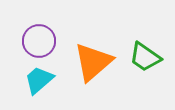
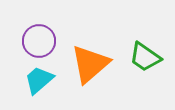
orange triangle: moved 3 px left, 2 px down
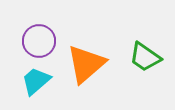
orange triangle: moved 4 px left
cyan trapezoid: moved 3 px left, 1 px down
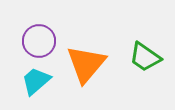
orange triangle: rotated 9 degrees counterclockwise
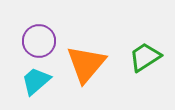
green trapezoid: rotated 112 degrees clockwise
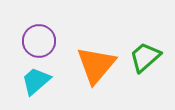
green trapezoid: rotated 8 degrees counterclockwise
orange triangle: moved 10 px right, 1 px down
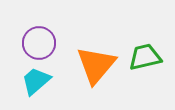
purple circle: moved 2 px down
green trapezoid: rotated 28 degrees clockwise
